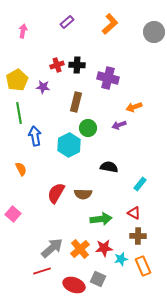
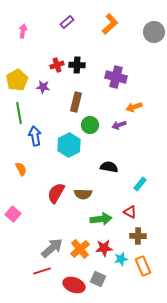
purple cross: moved 8 px right, 1 px up
green circle: moved 2 px right, 3 px up
red triangle: moved 4 px left, 1 px up
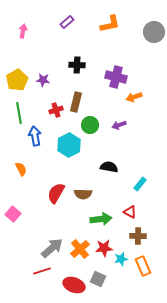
orange L-shape: rotated 30 degrees clockwise
red cross: moved 1 px left, 45 px down
purple star: moved 7 px up
orange arrow: moved 10 px up
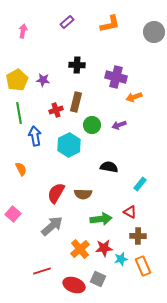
green circle: moved 2 px right
gray arrow: moved 22 px up
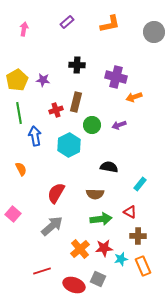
pink arrow: moved 1 px right, 2 px up
brown semicircle: moved 12 px right
